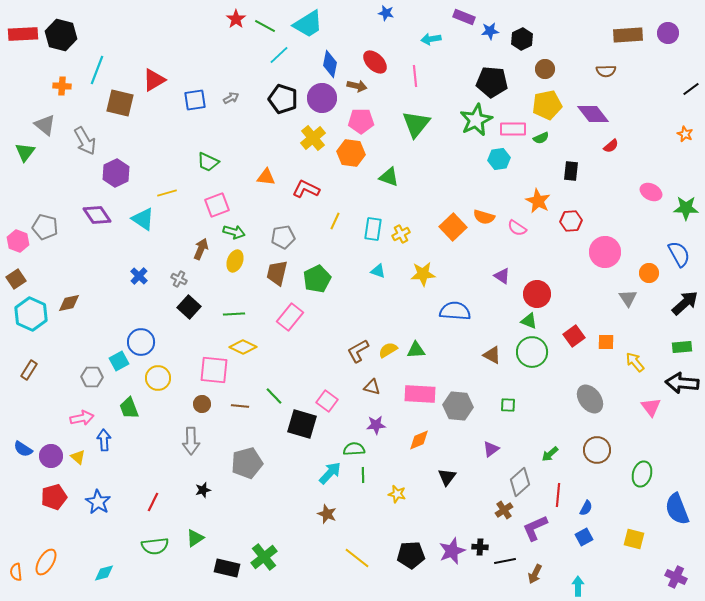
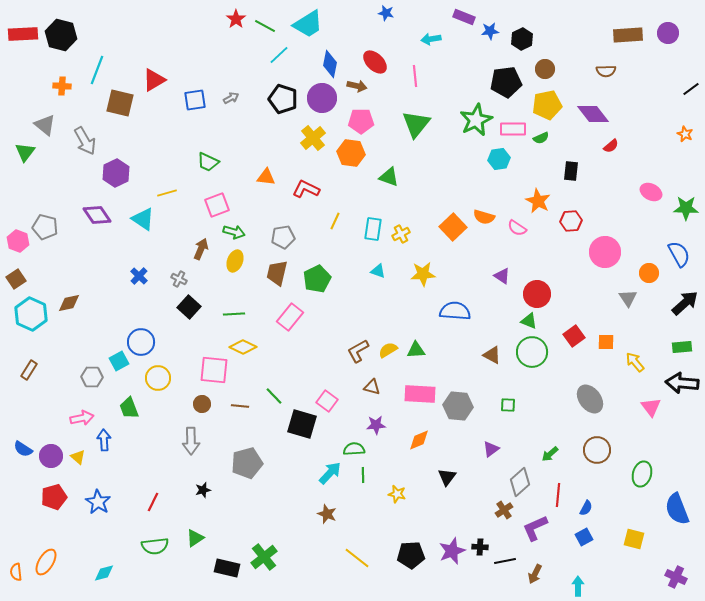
black pentagon at (492, 82): moved 14 px right; rotated 12 degrees counterclockwise
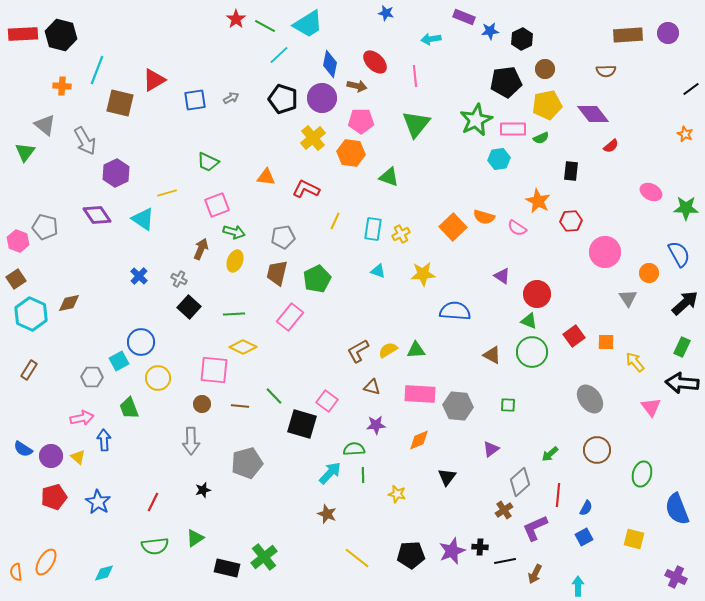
green rectangle at (682, 347): rotated 60 degrees counterclockwise
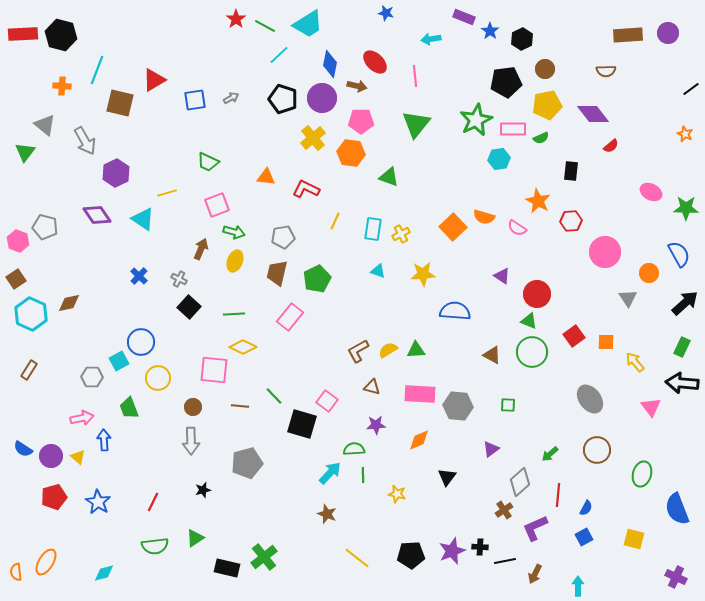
blue star at (490, 31): rotated 30 degrees counterclockwise
brown circle at (202, 404): moved 9 px left, 3 px down
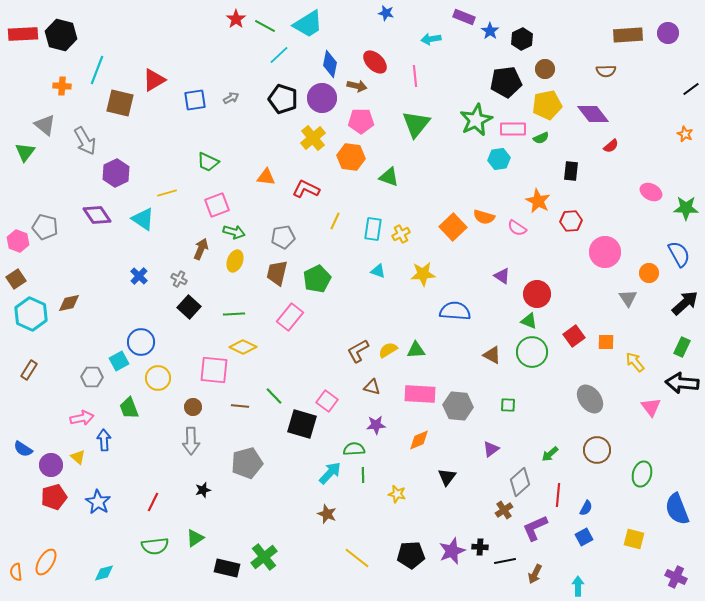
orange hexagon at (351, 153): moved 4 px down
purple circle at (51, 456): moved 9 px down
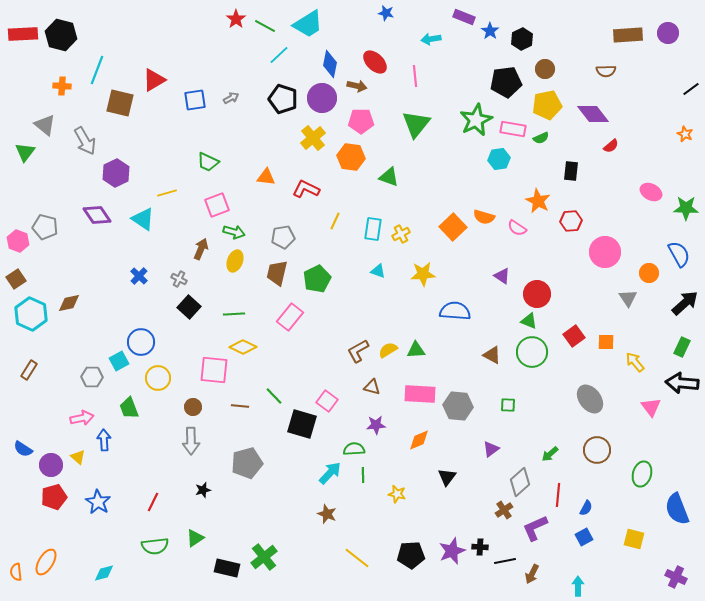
pink rectangle at (513, 129): rotated 10 degrees clockwise
brown arrow at (535, 574): moved 3 px left
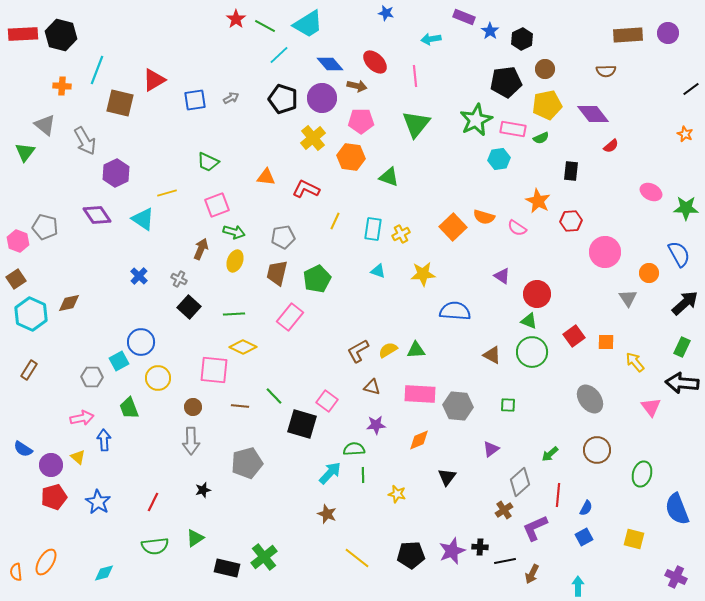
blue diamond at (330, 64): rotated 52 degrees counterclockwise
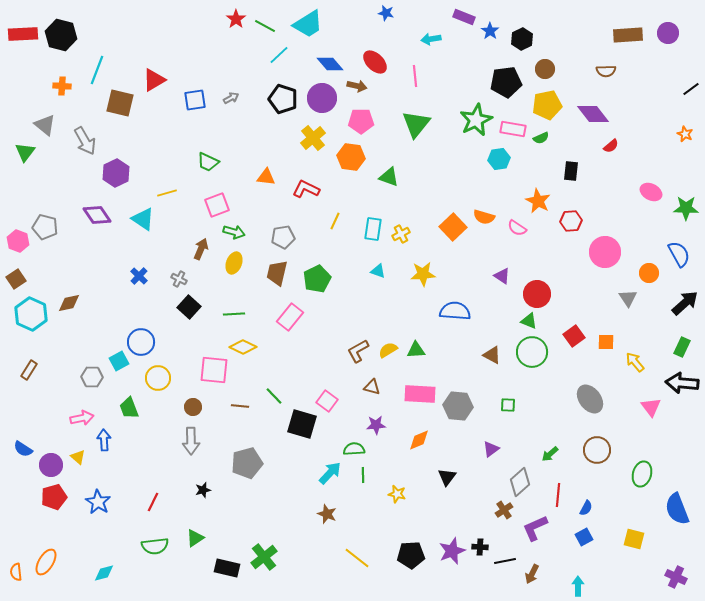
yellow ellipse at (235, 261): moved 1 px left, 2 px down
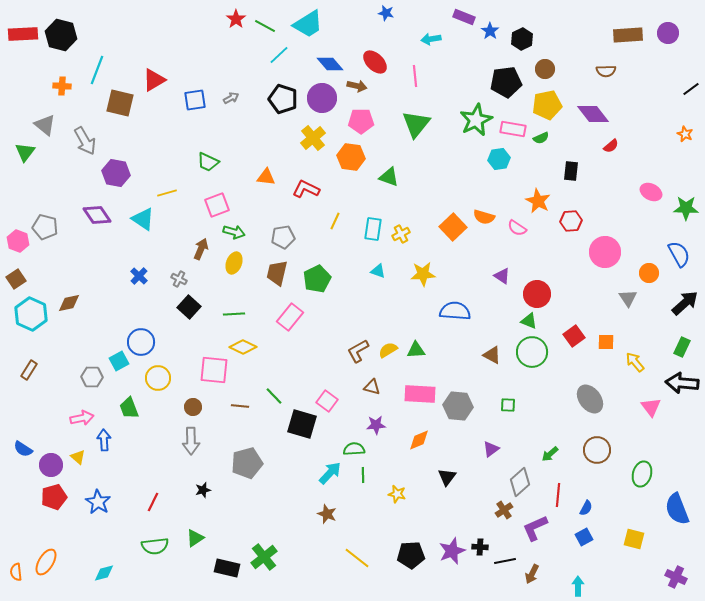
purple hexagon at (116, 173): rotated 24 degrees counterclockwise
